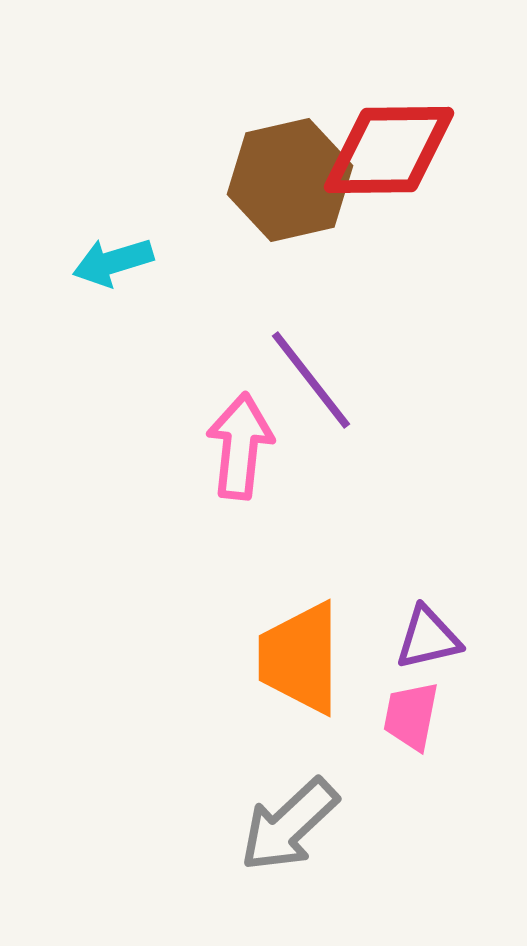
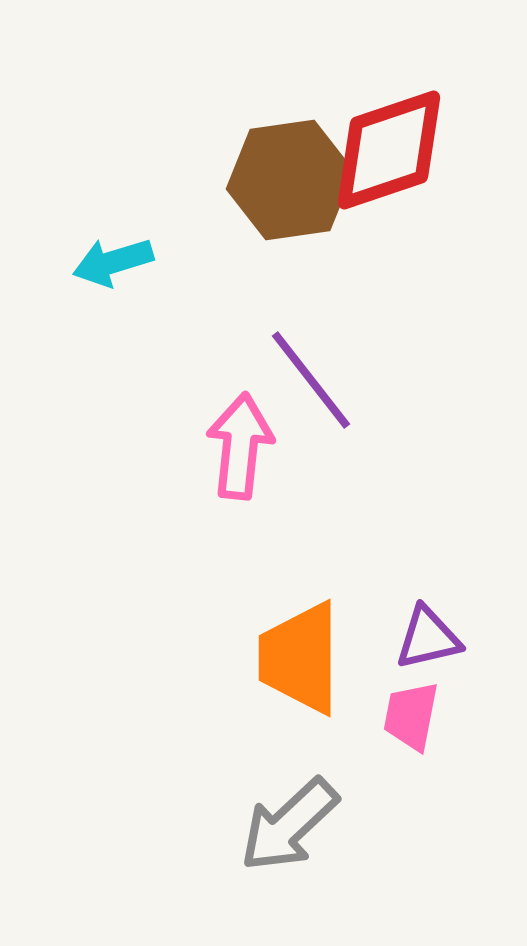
red diamond: rotated 18 degrees counterclockwise
brown hexagon: rotated 5 degrees clockwise
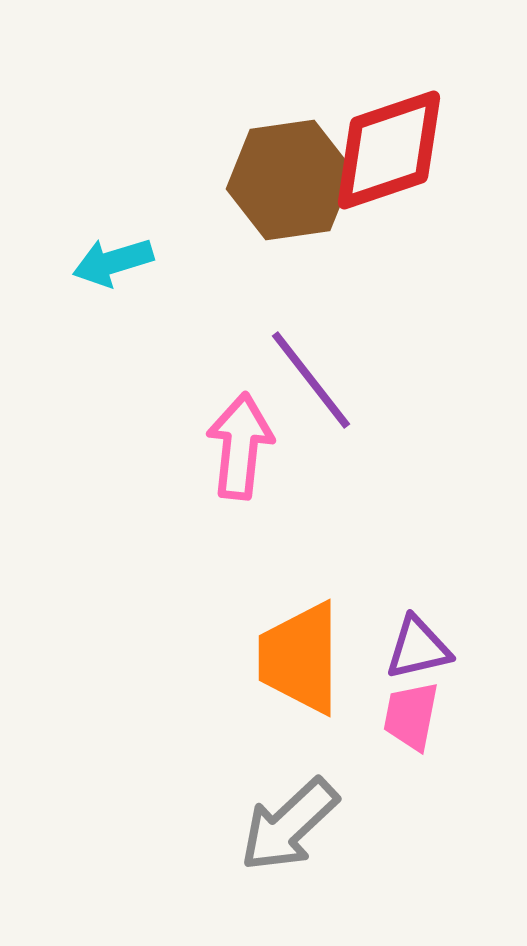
purple triangle: moved 10 px left, 10 px down
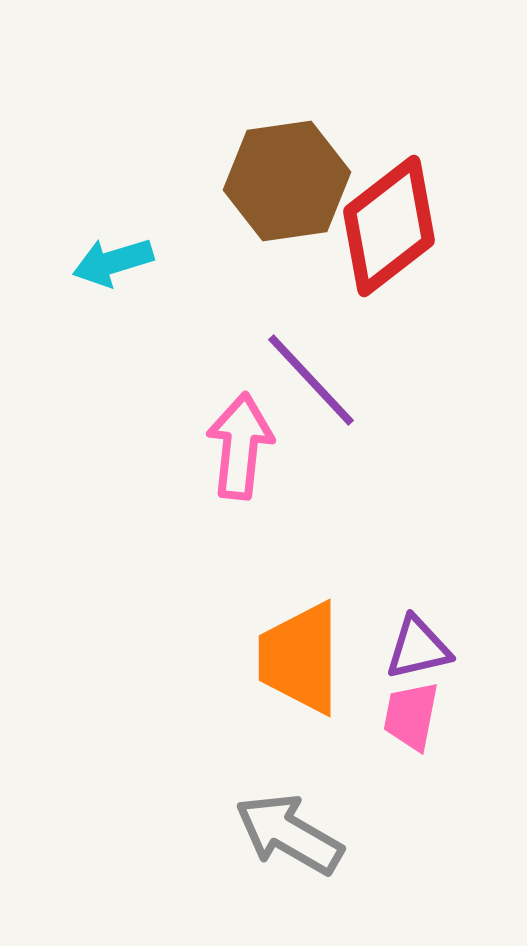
red diamond: moved 76 px down; rotated 19 degrees counterclockwise
brown hexagon: moved 3 px left, 1 px down
purple line: rotated 5 degrees counterclockwise
gray arrow: moved 9 px down; rotated 73 degrees clockwise
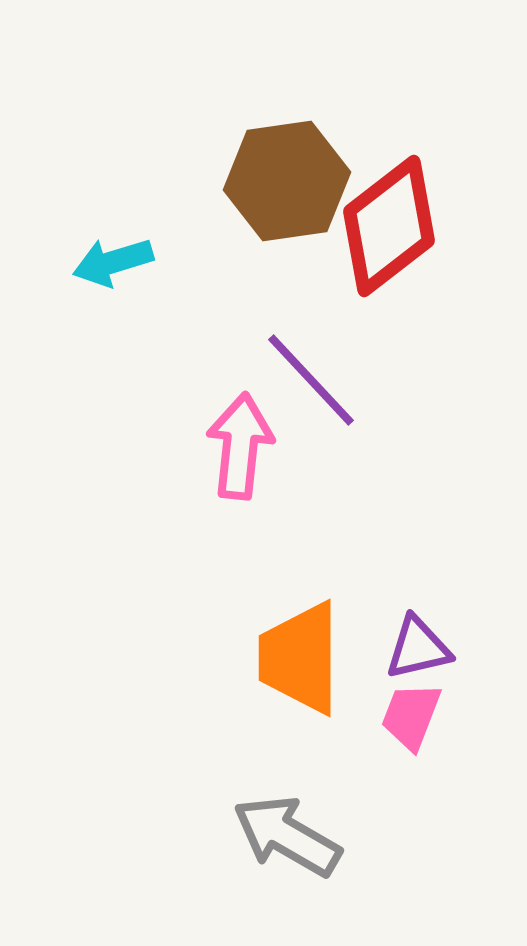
pink trapezoid: rotated 10 degrees clockwise
gray arrow: moved 2 px left, 2 px down
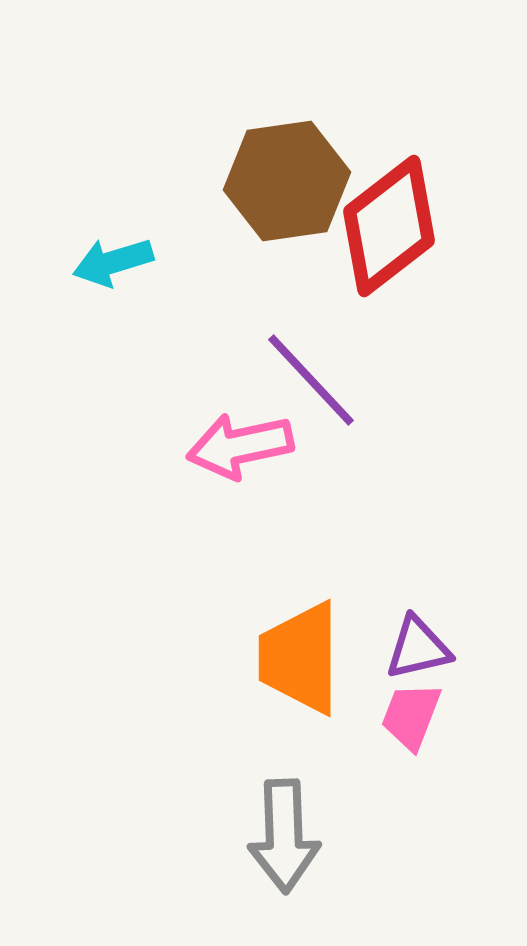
pink arrow: rotated 108 degrees counterclockwise
gray arrow: moved 3 px left; rotated 122 degrees counterclockwise
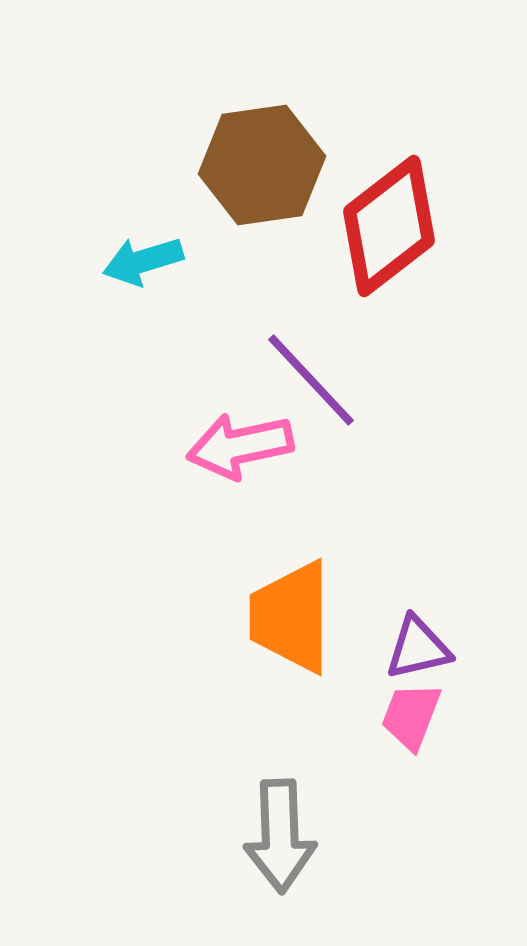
brown hexagon: moved 25 px left, 16 px up
cyan arrow: moved 30 px right, 1 px up
orange trapezoid: moved 9 px left, 41 px up
gray arrow: moved 4 px left
